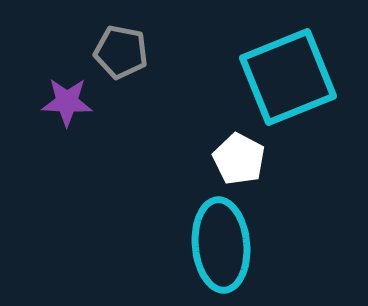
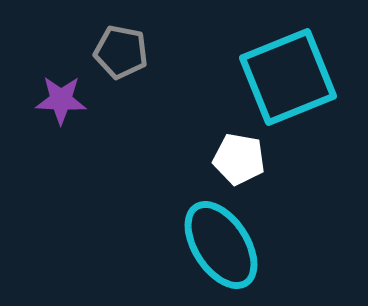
purple star: moved 6 px left, 2 px up
white pentagon: rotated 18 degrees counterclockwise
cyan ellipse: rotated 28 degrees counterclockwise
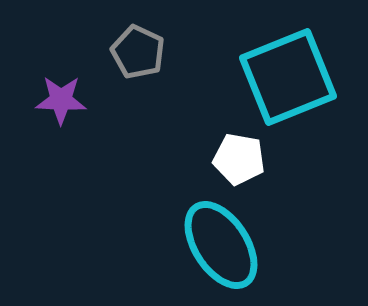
gray pentagon: moved 17 px right; rotated 14 degrees clockwise
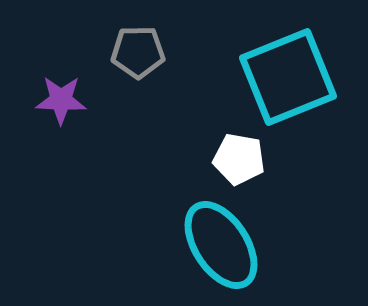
gray pentagon: rotated 26 degrees counterclockwise
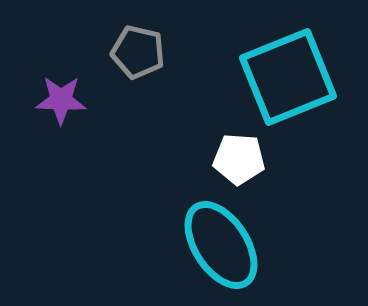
gray pentagon: rotated 14 degrees clockwise
white pentagon: rotated 6 degrees counterclockwise
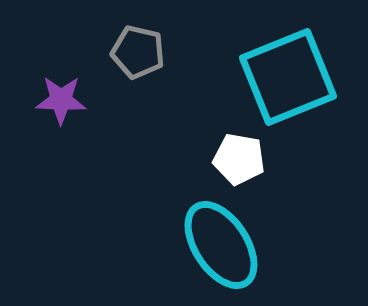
white pentagon: rotated 6 degrees clockwise
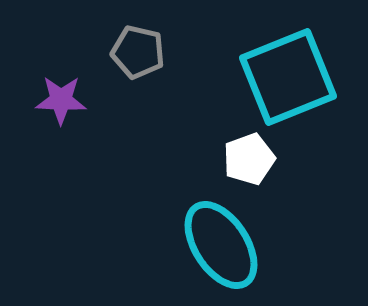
white pentagon: moved 10 px right; rotated 30 degrees counterclockwise
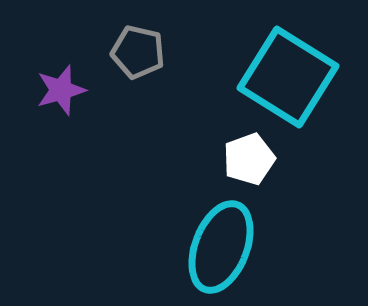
cyan square: rotated 36 degrees counterclockwise
purple star: moved 10 px up; rotated 18 degrees counterclockwise
cyan ellipse: moved 2 px down; rotated 54 degrees clockwise
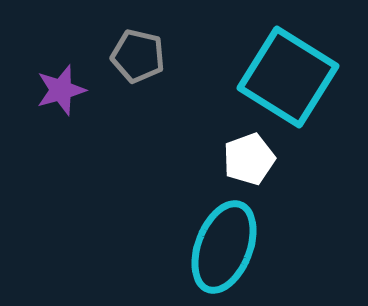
gray pentagon: moved 4 px down
cyan ellipse: moved 3 px right
